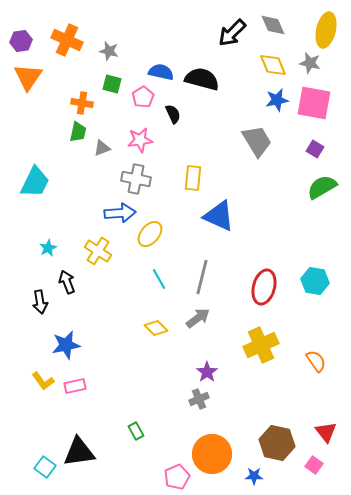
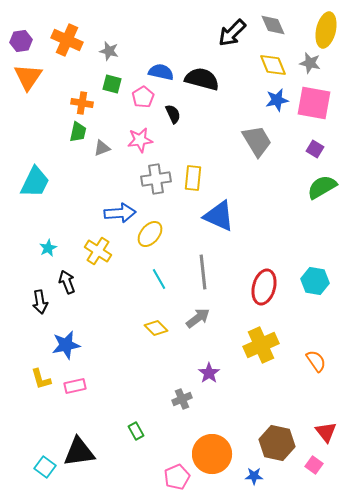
gray cross at (136, 179): moved 20 px right; rotated 20 degrees counterclockwise
gray line at (202, 277): moved 1 px right, 5 px up; rotated 20 degrees counterclockwise
purple star at (207, 372): moved 2 px right, 1 px down
yellow L-shape at (43, 381): moved 2 px left, 2 px up; rotated 20 degrees clockwise
gray cross at (199, 399): moved 17 px left
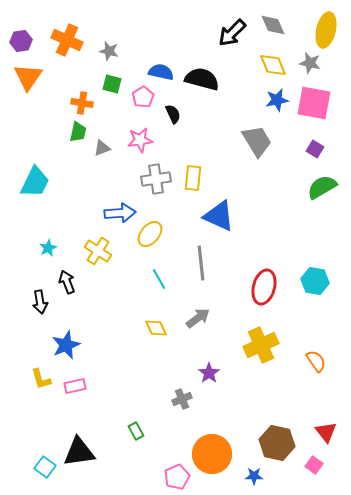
gray line at (203, 272): moved 2 px left, 9 px up
yellow diamond at (156, 328): rotated 20 degrees clockwise
blue star at (66, 345): rotated 12 degrees counterclockwise
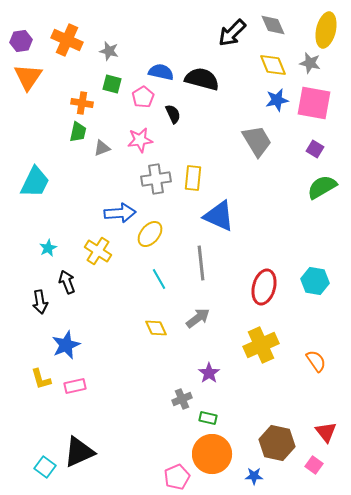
green rectangle at (136, 431): moved 72 px right, 13 px up; rotated 48 degrees counterclockwise
black triangle at (79, 452): rotated 16 degrees counterclockwise
